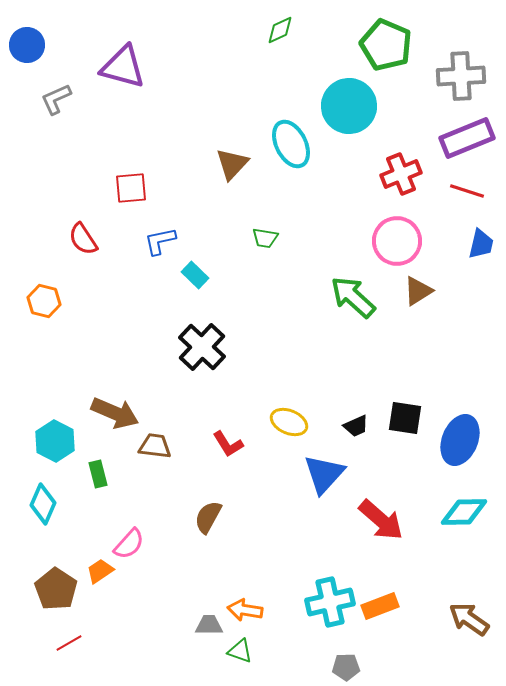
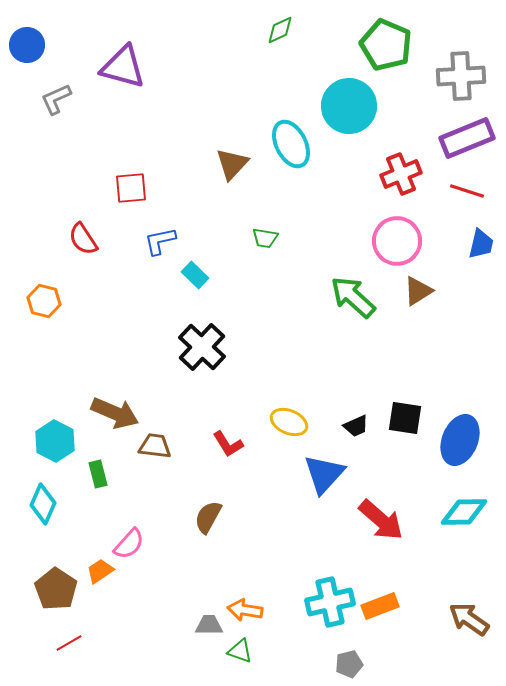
gray pentagon at (346, 667): moved 3 px right, 3 px up; rotated 12 degrees counterclockwise
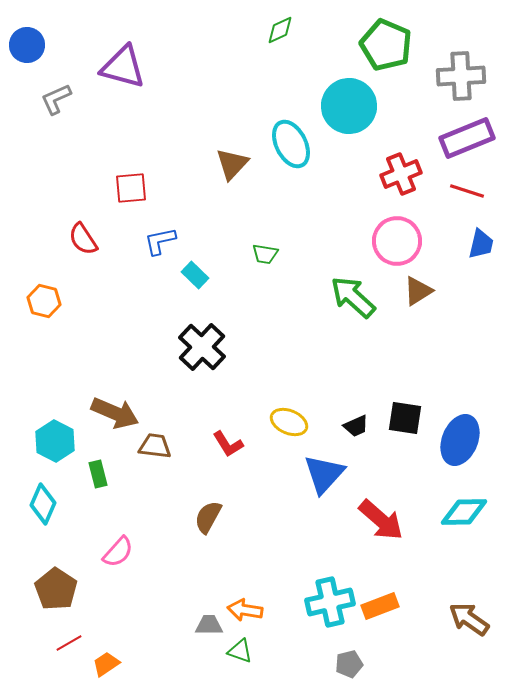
green trapezoid at (265, 238): moved 16 px down
pink semicircle at (129, 544): moved 11 px left, 8 px down
orange trapezoid at (100, 571): moved 6 px right, 93 px down
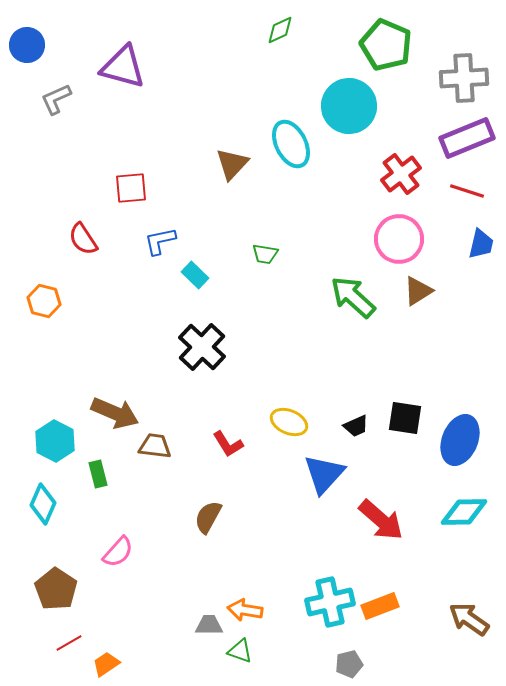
gray cross at (461, 76): moved 3 px right, 2 px down
red cross at (401, 174): rotated 15 degrees counterclockwise
pink circle at (397, 241): moved 2 px right, 2 px up
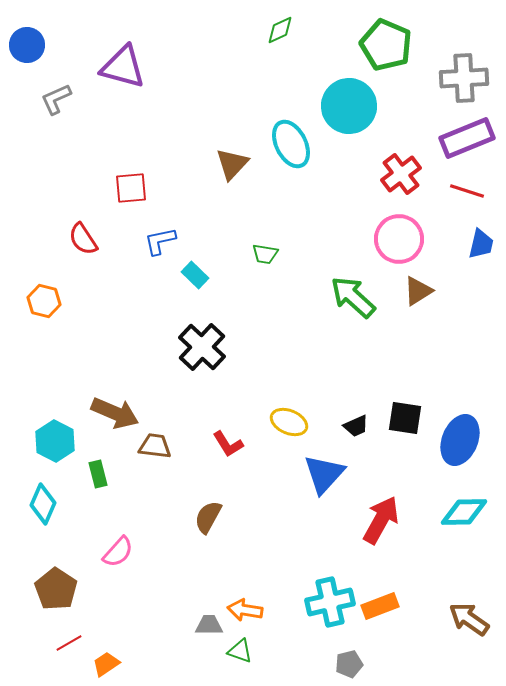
red arrow at (381, 520): rotated 102 degrees counterclockwise
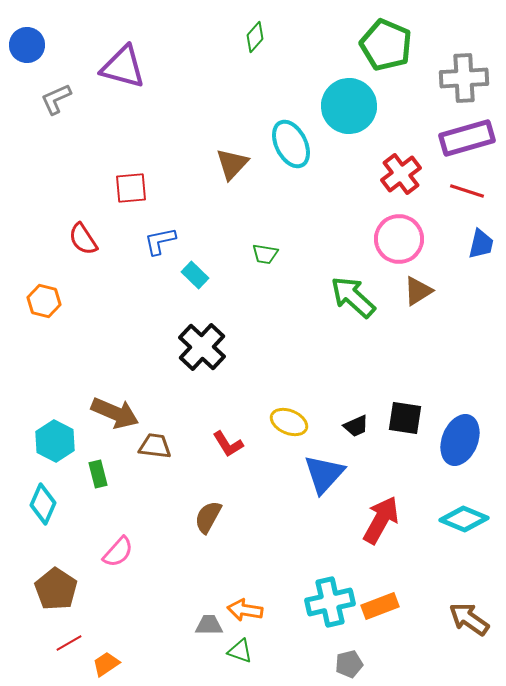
green diamond at (280, 30): moved 25 px left, 7 px down; rotated 24 degrees counterclockwise
purple rectangle at (467, 138): rotated 6 degrees clockwise
cyan diamond at (464, 512): moved 7 px down; rotated 24 degrees clockwise
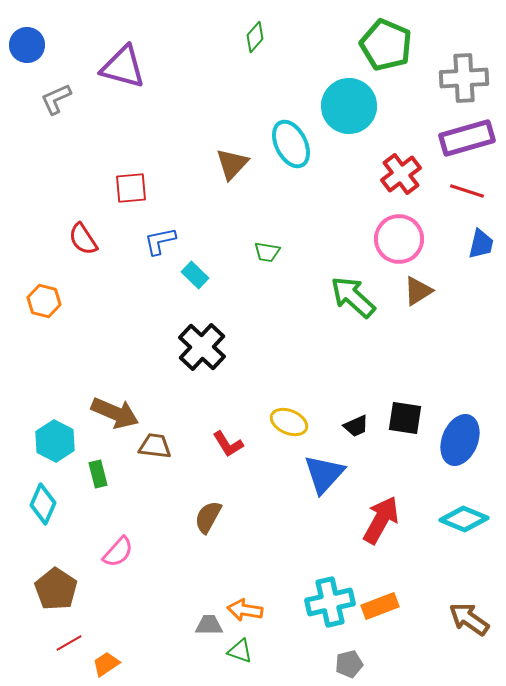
green trapezoid at (265, 254): moved 2 px right, 2 px up
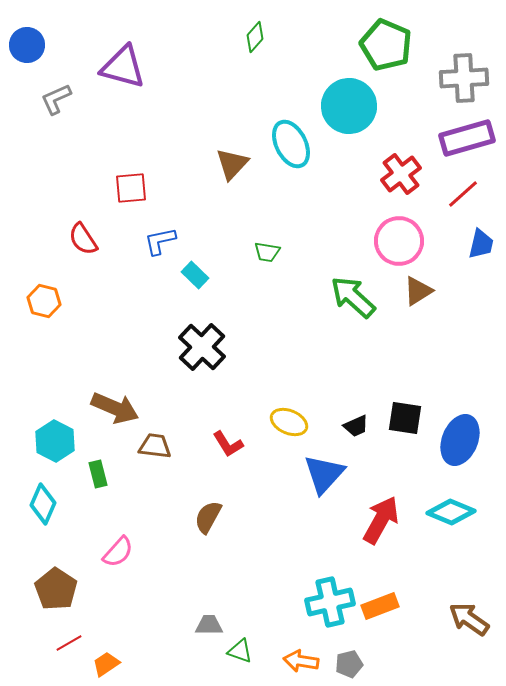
red line at (467, 191): moved 4 px left, 3 px down; rotated 60 degrees counterclockwise
pink circle at (399, 239): moved 2 px down
brown arrow at (115, 413): moved 5 px up
cyan diamond at (464, 519): moved 13 px left, 7 px up
orange arrow at (245, 610): moved 56 px right, 51 px down
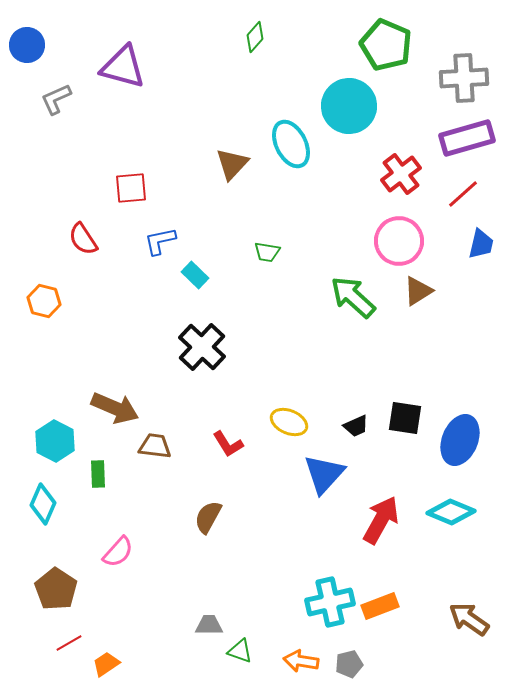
green rectangle at (98, 474): rotated 12 degrees clockwise
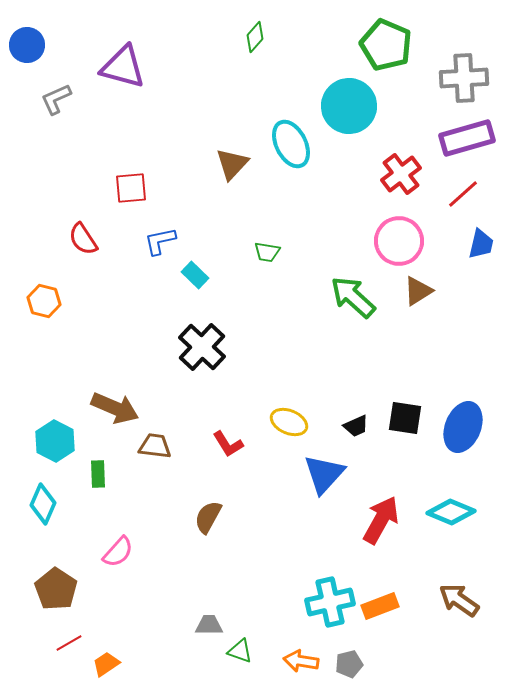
blue ellipse at (460, 440): moved 3 px right, 13 px up
brown arrow at (469, 619): moved 10 px left, 19 px up
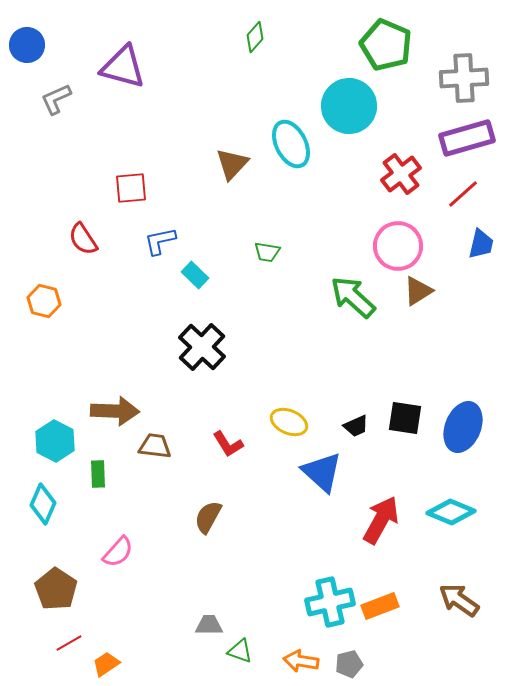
pink circle at (399, 241): moved 1 px left, 5 px down
brown arrow at (115, 408): moved 3 px down; rotated 21 degrees counterclockwise
blue triangle at (324, 474): moved 2 px left, 2 px up; rotated 30 degrees counterclockwise
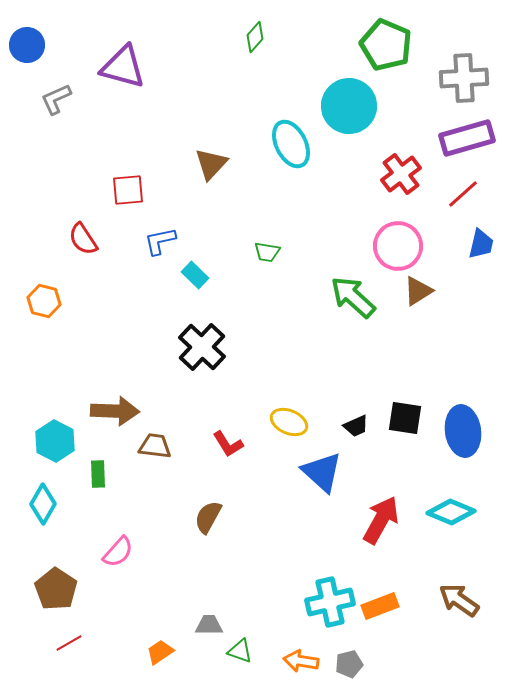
brown triangle at (232, 164): moved 21 px left
red square at (131, 188): moved 3 px left, 2 px down
blue ellipse at (463, 427): moved 4 px down; rotated 30 degrees counterclockwise
cyan diamond at (43, 504): rotated 6 degrees clockwise
orange trapezoid at (106, 664): moved 54 px right, 12 px up
